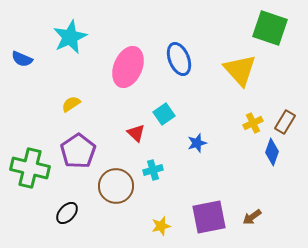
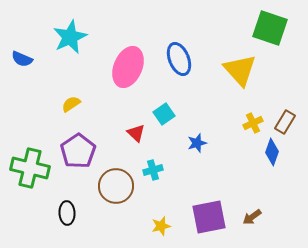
black ellipse: rotated 45 degrees counterclockwise
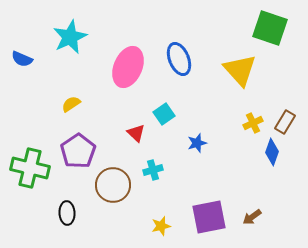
brown circle: moved 3 px left, 1 px up
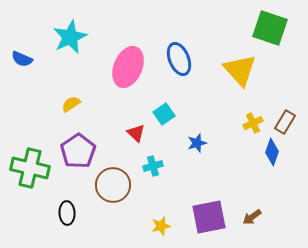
cyan cross: moved 4 px up
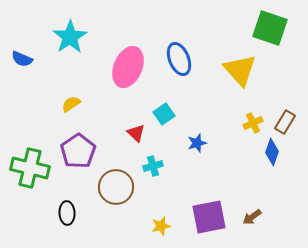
cyan star: rotated 8 degrees counterclockwise
brown circle: moved 3 px right, 2 px down
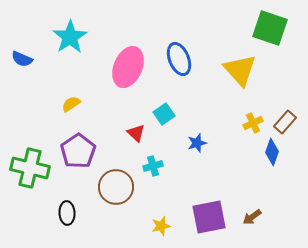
brown rectangle: rotated 10 degrees clockwise
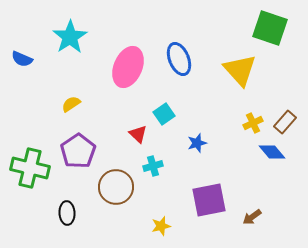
red triangle: moved 2 px right, 1 px down
blue diamond: rotated 60 degrees counterclockwise
purple square: moved 17 px up
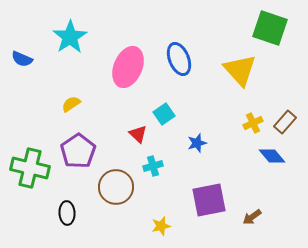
blue diamond: moved 4 px down
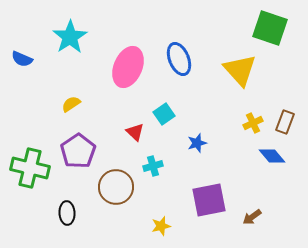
brown rectangle: rotated 20 degrees counterclockwise
red triangle: moved 3 px left, 2 px up
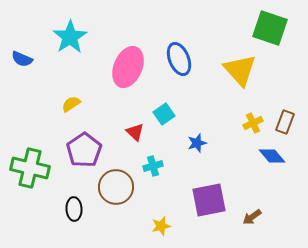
purple pentagon: moved 6 px right, 1 px up
black ellipse: moved 7 px right, 4 px up
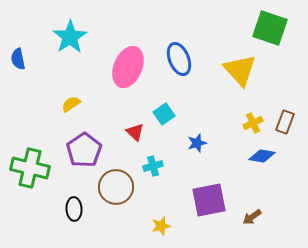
blue semicircle: moved 4 px left; rotated 55 degrees clockwise
blue diamond: moved 10 px left; rotated 40 degrees counterclockwise
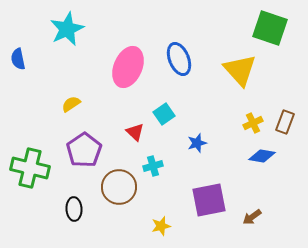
cyan star: moved 3 px left, 8 px up; rotated 8 degrees clockwise
brown circle: moved 3 px right
